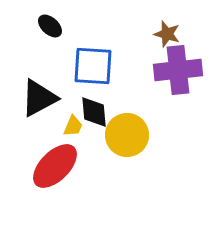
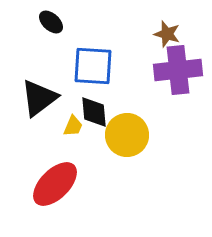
black ellipse: moved 1 px right, 4 px up
black triangle: rotated 9 degrees counterclockwise
red ellipse: moved 18 px down
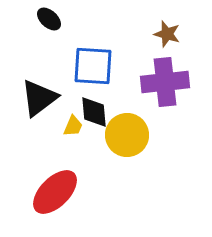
black ellipse: moved 2 px left, 3 px up
purple cross: moved 13 px left, 12 px down
red ellipse: moved 8 px down
